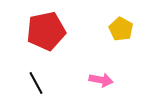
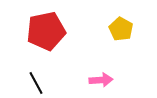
pink arrow: rotated 15 degrees counterclockwise
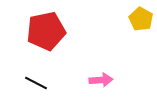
yellow pentagon: moved 20 px right, 10 px up
black line: rotated 35 degrees counterclockwise
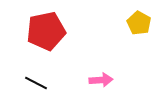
yellow pentagon: moved 2 px left, 4 px down
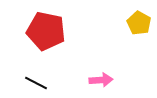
red pentagon: rotated 24 degrees clockwise
